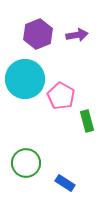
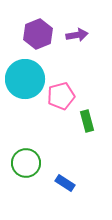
pink pentagon: rotated 28 degrees clockwise
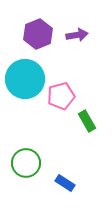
green rectangle: rotated 15 degrees counterclockwise
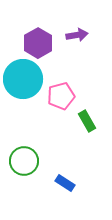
purple hexagon: moved 9 px down; rotated 8 degrees counterclockwise
cyan circle: moved 2 px left
green circle: moved 2 px left, 2 px up
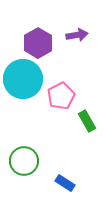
pink pentagon: rotated 12 degrees counterclockwise
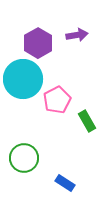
pink pentagon: moved 4 px left, 4 px down
green circle: moved 3 px up
